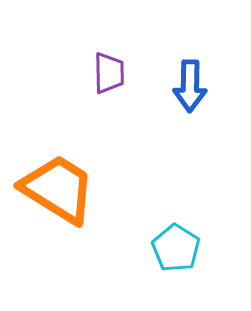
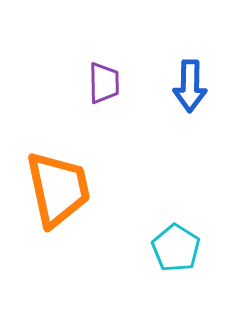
purple trapezoid: moved 5 px left, 10 px down
orange trapezoid: rotated 46 degrees clockwise
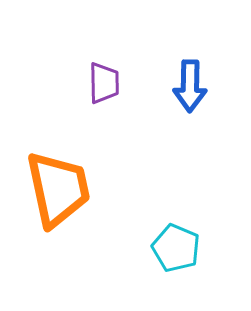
cyan pentagon: rotated 9 degrees counterclockwise
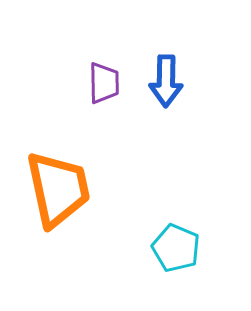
blue arrow: moved 24 px left, 5 px up
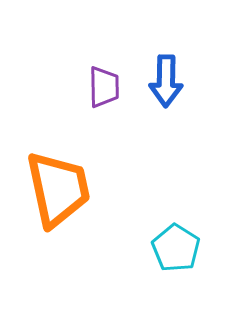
purple trapezoid: moved 4 px down
cyan pentagon: rotated 9 degrees clockwise
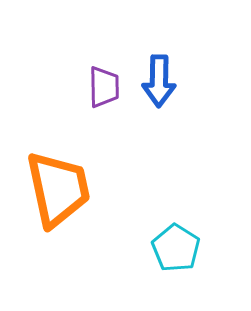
blue arrow: moved 7 px left
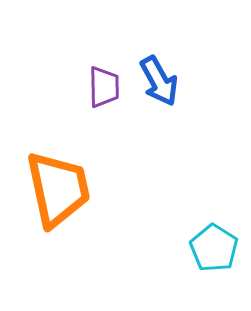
blue arrow: rotated 30 degrees counterclockwise
cyan pentagon: moved 38 px right
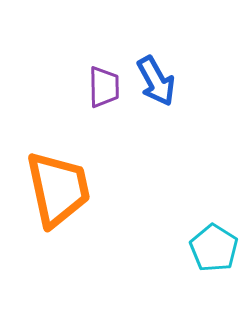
blue arrow: moved 3 px left
